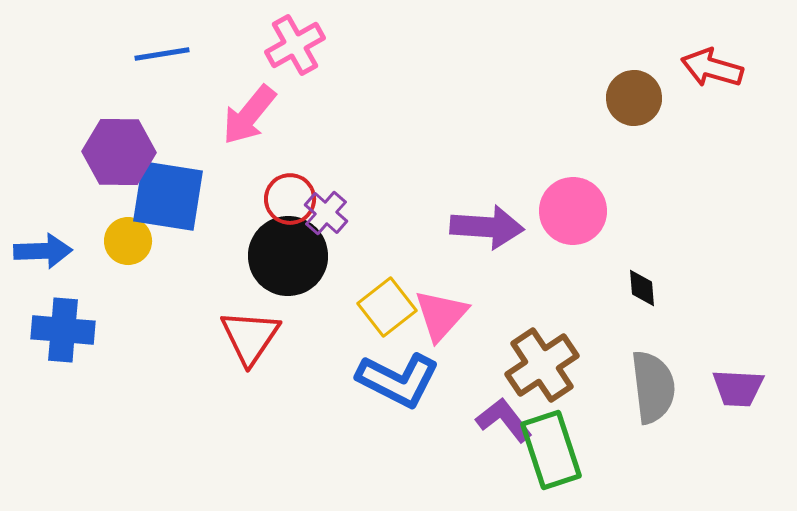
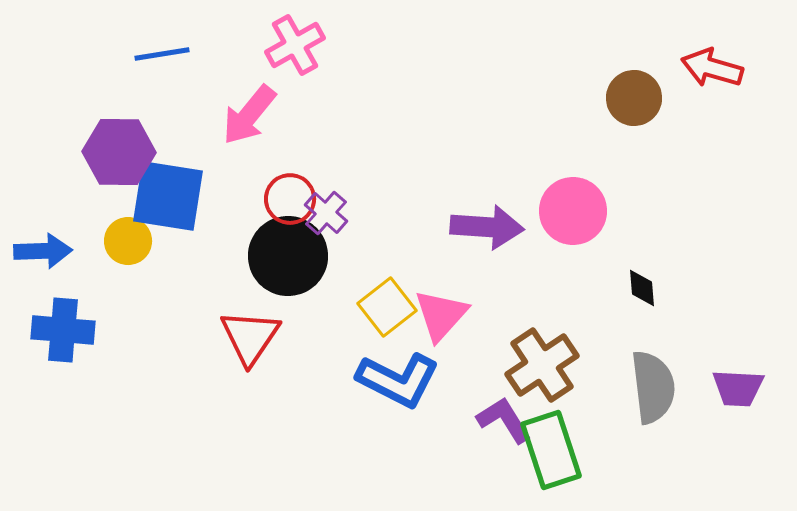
purple L-shape: rotated 6 degrees clockwise
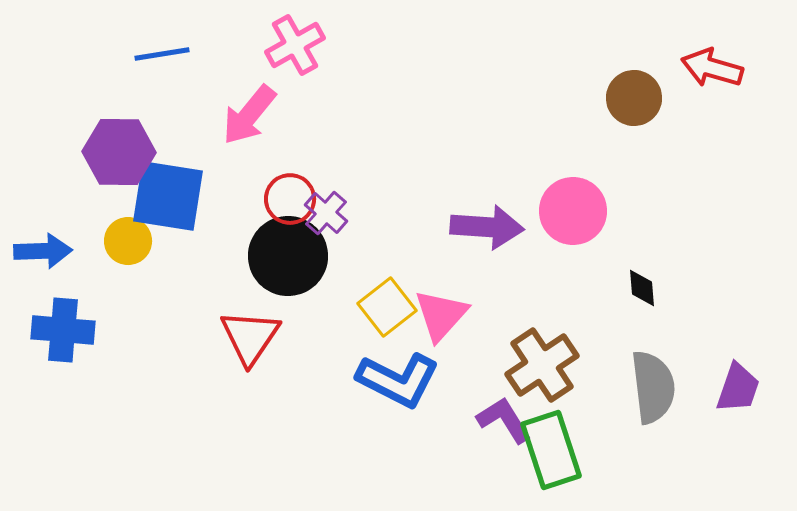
purple trapezoid: rotated 74 degrees counterclockwise
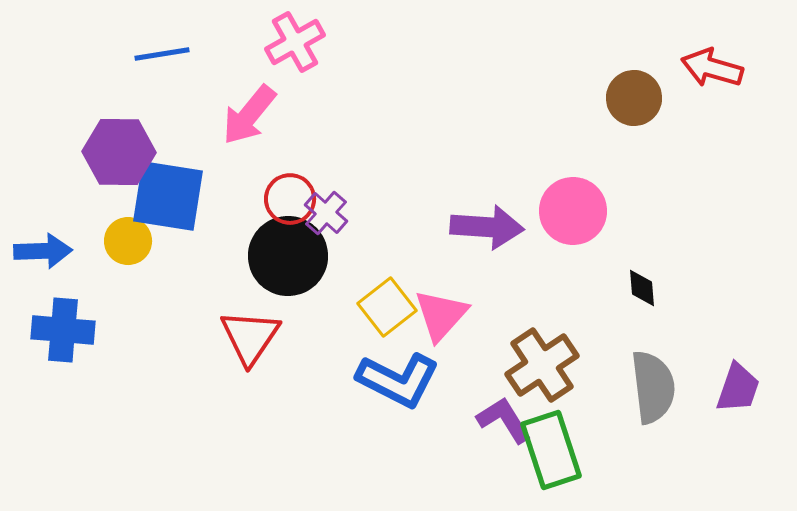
pink cross: moved 3 px up
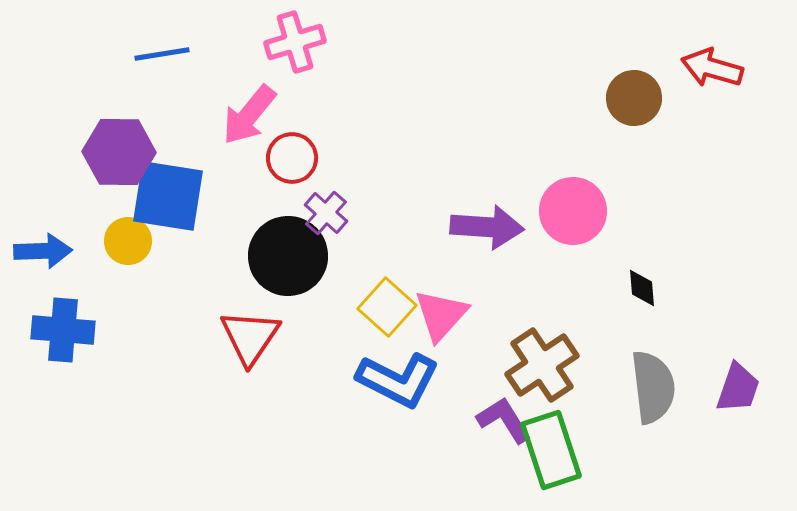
pink cross: rotated 12 degrees clockwise
red circle: moved 2 px right, 41 px up
yellow square: rotated 10 degrees counterclockwise
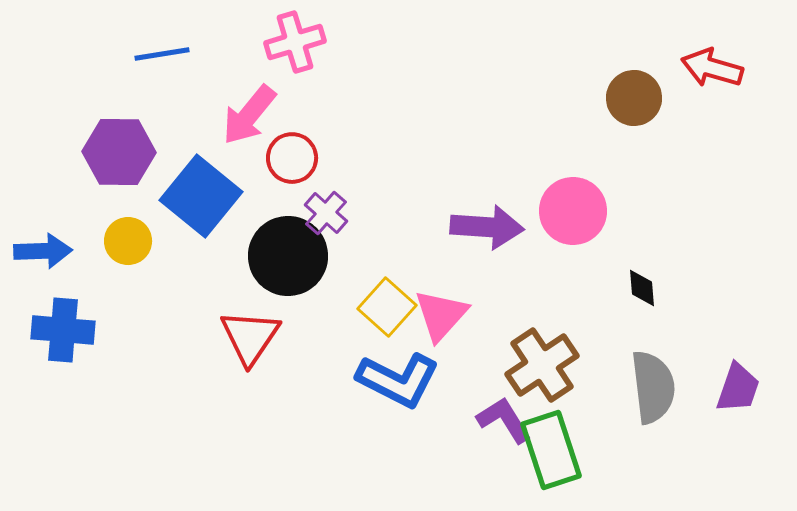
blue square: moved 33 px right; rotated 30 degrees clockwise
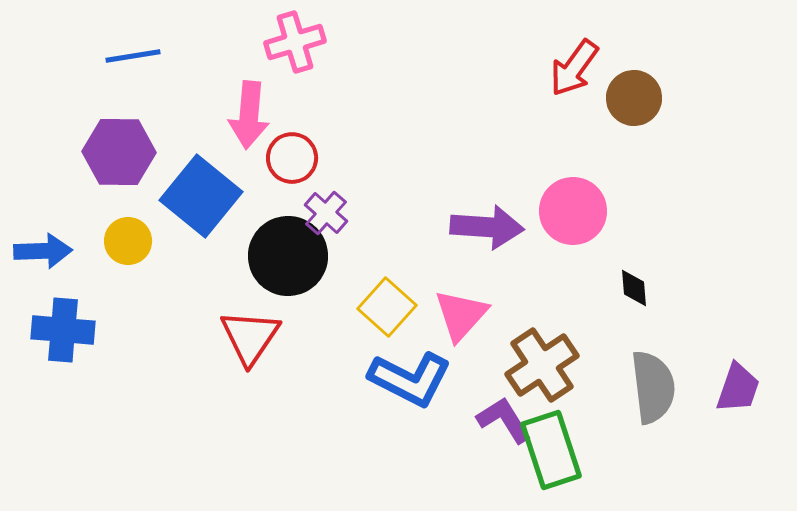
blue line: moved 29 px left, 2 px down
red arrow: moved 138 px left; rotated 70 degrees counterclockwise
pink arrow: rotated 34 degrees counterclockwise
black diamond: moved 8 px left
pink triangle: moved 20 px right
blue L-shape: moved 12 px right, 1 px up
